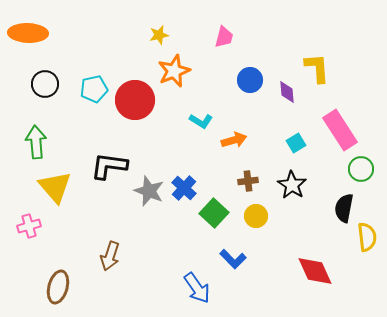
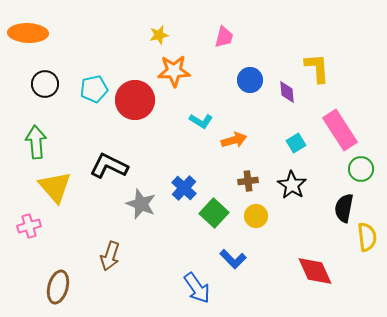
orange star: rotated 20 degrees clockwise
black L-shape: rotated 18 degrees clockwise
gray star: moved 8 px left, 13 px down
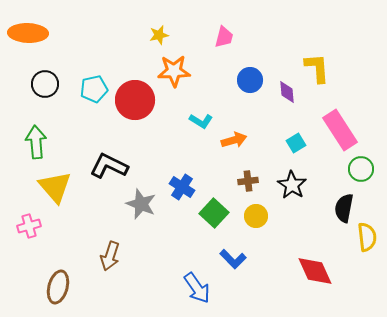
blue cross: moved 2 px left, 1 px up; rotated 10 degrees counterclockwise
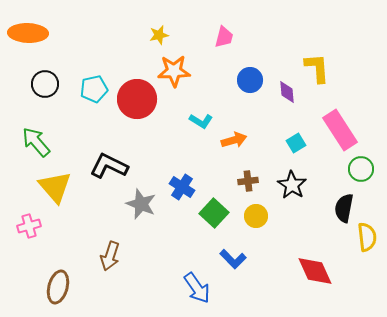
red circle: moved 2 px right, 1 px up
green arrow: rotated 36 degrees counterclockwise
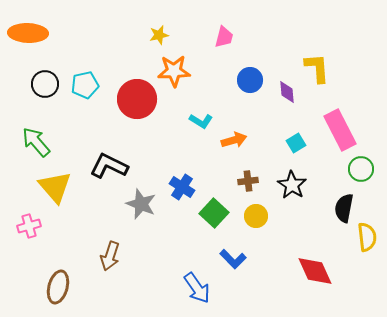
cyan pentagon: moved 9 px left, 4 px up
pink rectangle: rotated 6 degrees clockwise
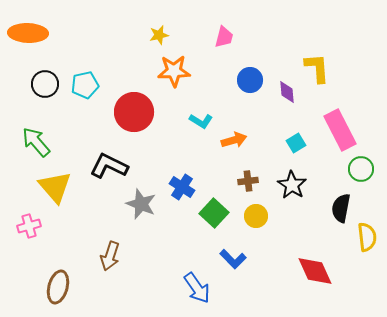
red circle: moved 3 px left, 13 px down
black semicircle: moved 3 px left
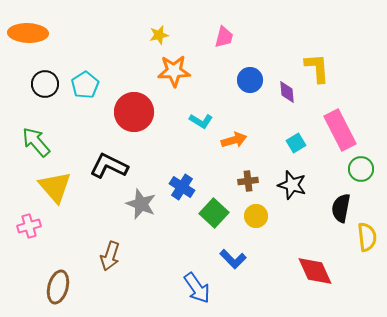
cyan pentagon: rotated 20 degrees counterclockwise
black star: rotated 16 degrees counterclockwise
